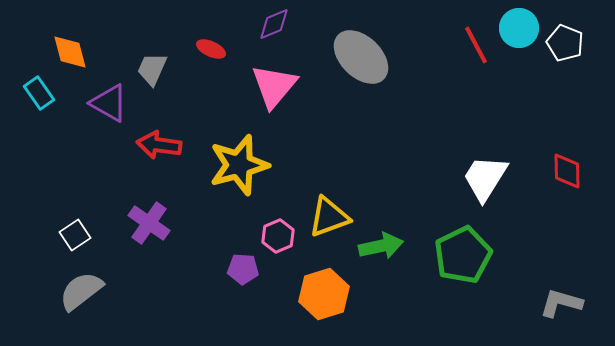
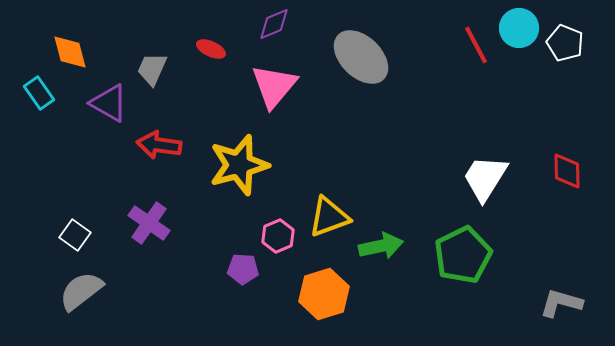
white square: rotated 20 degrees counterclockwise
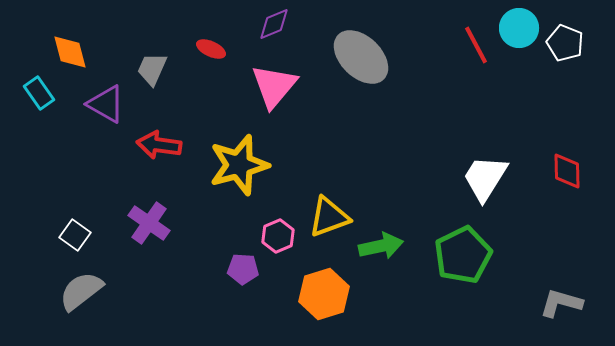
purple triangle: moved 3 px left, 1 px down
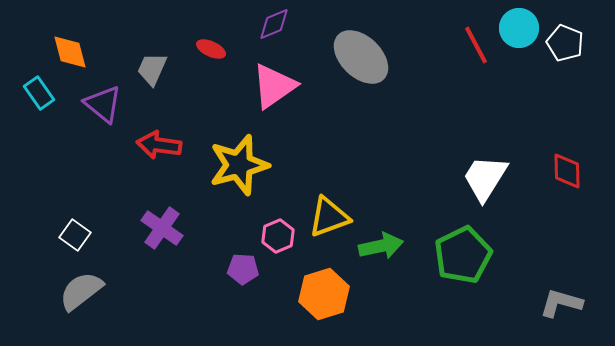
pink triangle: rotated 15 degrees clockwise
purple triangle: moved 3 px left; rotated 9 degrees clockwise
purple cross: moved 13 px right, 5 px down
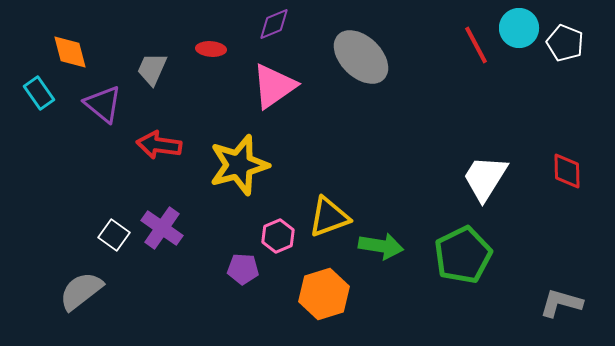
red ellipse: rotated 20 degrees counterclockwise
white square: moved 39 px right
green arrow: rotated 21 degrees clockwise
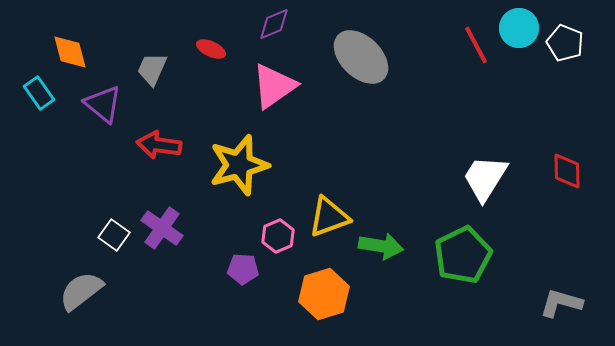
red ellipse: rotated 20 degrees clockwise
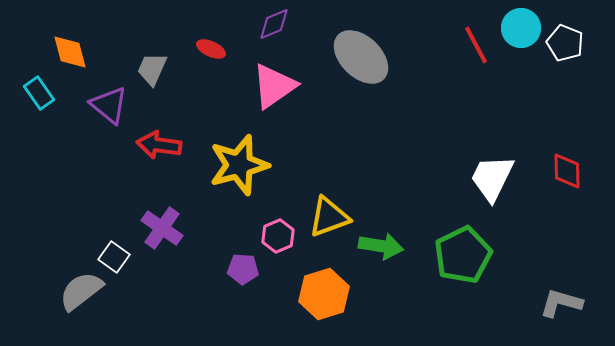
cyan circle: moved 2 px right
purple triangle: moved 6 px right, 1 px down
white trapezoid: moved 7 px right; rotated 6 degrees counterclockwise
white square: moved 22 px down
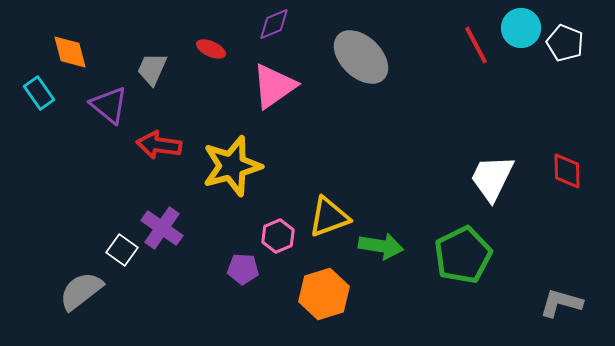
yellow star: moved 7 px left, 1 px down
white square: moved 8 px right, 7 px up
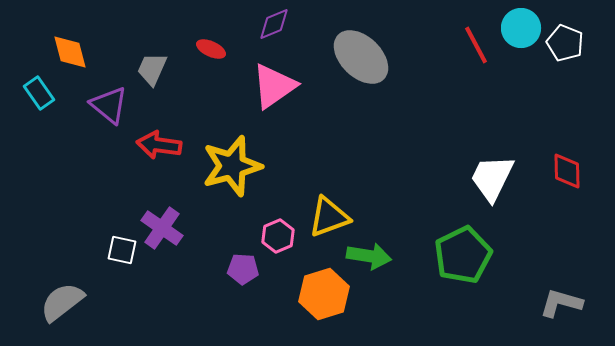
green arrow: moved 12 px left, 10 px down
white square: rotated 24 degrees counterclockwise
gray semicircle: moved 19 px left, 11 px down
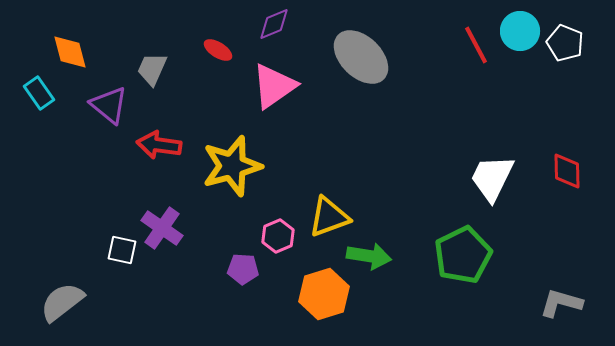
cyan circle: moved 1 px left, 3 px down
red ellipse: moved 7 px right, 1 px down; rotated 8 degrees clockwise
